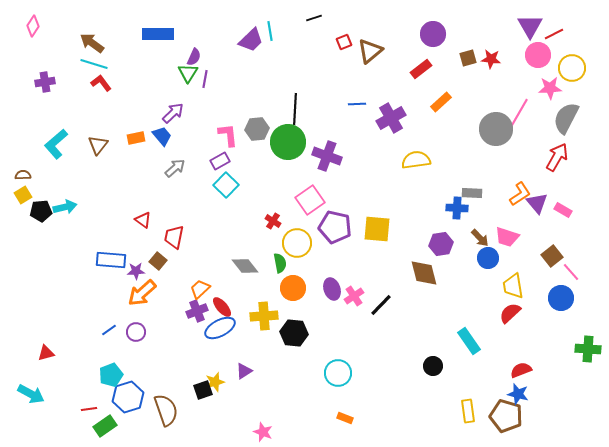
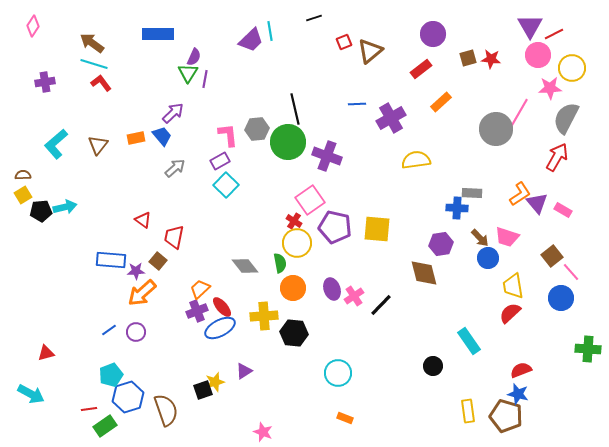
black line at (295, 109): rotated 16 degrees counterclockwise
red cross at (273, 221): moved 21 px right
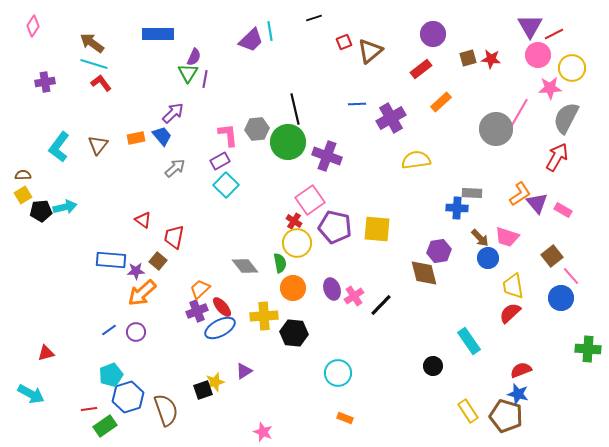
cyan L-shape at (56, 144): moved 3 px right, 3 px down; rotated 12 degrees counterclockwise
purple hexagon at (441, 244): moved 2 px left, 7 px down
pink line at (571, 272): moved 4 px down
yellow rectangle at (468, 411): rotated 25 degrees counterclockwise
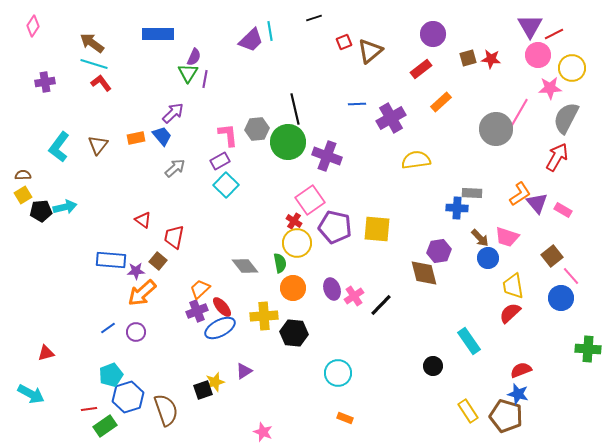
blue line at (109, 330): moved 1 px left, 2 px up
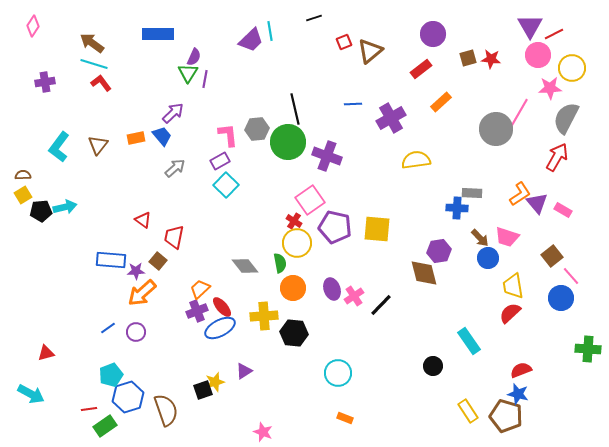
blue line at (357, 104): moved 4 px left
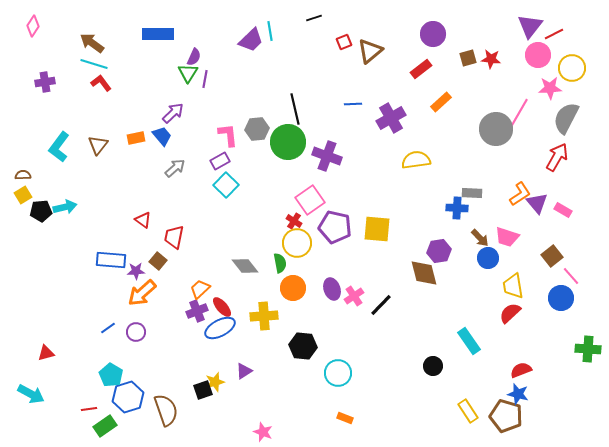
purple triangle at (530, 26): rotated 8 degrees clockwise
black hexagon at (294, 333): moved 9 px right, 13 px down
cyan pentagon at (111, 375): rotated 20 degrees counterclockwise
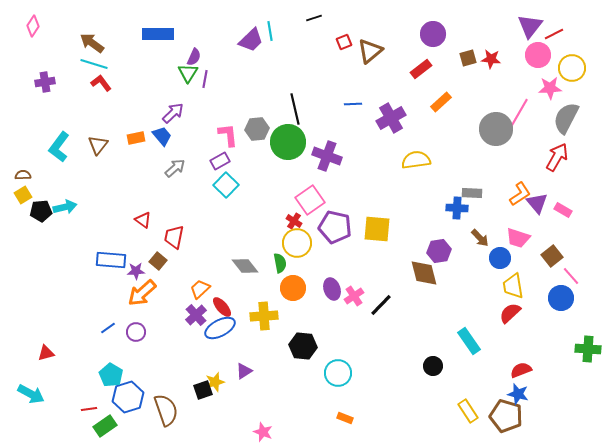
pink trapezoid at (507, 237): moved 11 px right, 1 px down
blue circle at (488, 258): moved 12 px right
purple cross at (197, 311): moved 1 px left, 4 px down; rotated 20 degrees counterclockwise
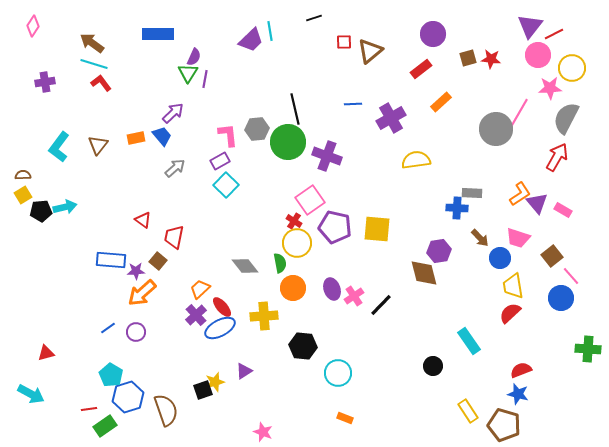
red square at (344, 42): rotated 21 degrees clockwise
brown pentagon at (506, 416): moved 2 px left, 9 px down
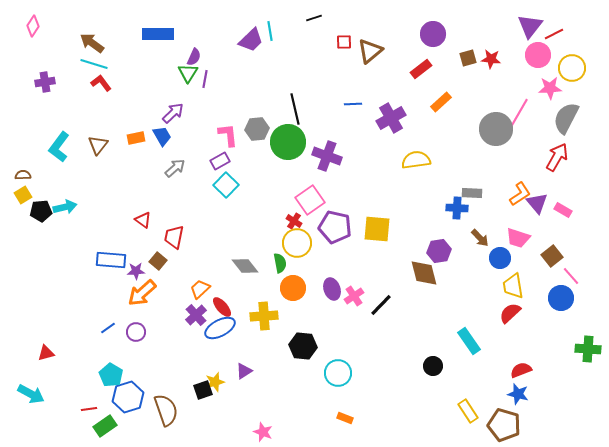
blue trapezoid at (162, 136): rotated 10 degrees clockwise
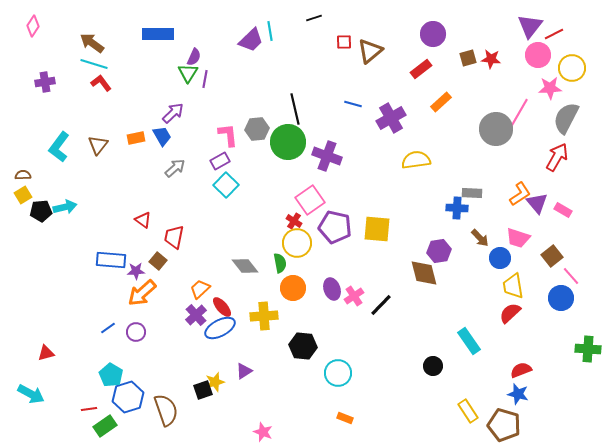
blue line at (353, 104): rotated 18 degrees clockwise
